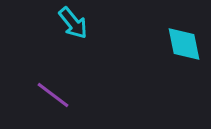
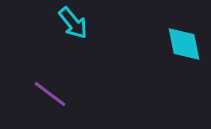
purple line: moved 3 px left, 1 px up
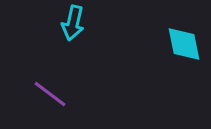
cyan arrow: rotated 52 degrees clockwise
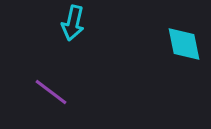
purple line: moved 1 px right, 2 px up
